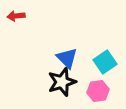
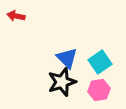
red arrow: rotated 18 degrees clockwise
cyan square: moved 5 px left
pink hexagon: moved 1 px right, 1 px up
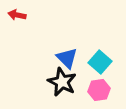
red arrow: moved 1 px right, 1 px up
cyan square: rotated 15 degrees counterclockwise
black star: rotated 28 degrees counterclockwise
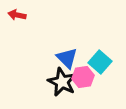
pink hexagon: moved 16 px left, 13 px up
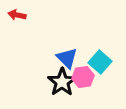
black star: rotated 12 degrees clockwise
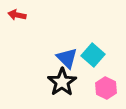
cyan square: moved 7 px left, 7 px up
pink hexagon: moved 23 px right, 11 px down; rotated 25 degrees counterclockwise
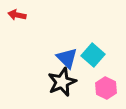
black star: rotated 12 degrees clockwise
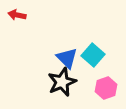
pink hexagon: rotated 15 degrees clockwise
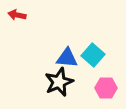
blue triangle: rotated 40 degrees counterclockwise
black star: moved 3 px left
pink hexagon: rotated 20 degrees clockwise
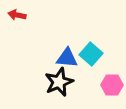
cyan square: moved 2 px left, 1 px up
pink hexagon: moved 6 px right, 3 px up
